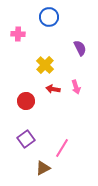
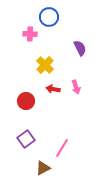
pink cross: moved 12 px right
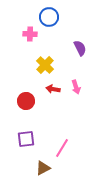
purple square: rotated 30 degrees clockwise
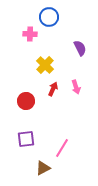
red arrow: rotated 104 degrees clockwise
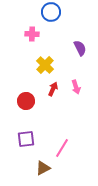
blue circle: moved 2 px right, 5 px up
pink cross: moved 2 px right
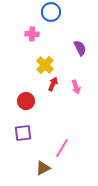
red arrow: moved 5 px up
purple square: moved 3 px left, 6 px up
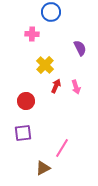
red arrow: moved 3 px right, 2 px down
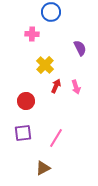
pink line: moved 6 px left, 10 px up
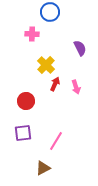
blue circle: moved 1 px left
yellow cross: moved 1 px right
red arrow: moved 1 px left, 2 px up
pink line: moved 3 px down
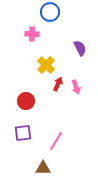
red arrow: moved 3 px right
brown triangle: rotated 28 degrees clockwise
